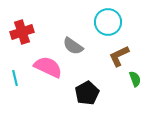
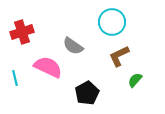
cyan circle: moved 4 px right
green semicircle: moved 1 px down; rotated 119 degrees counterclockwise
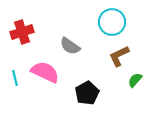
gray semicircle: moved 3 px left
pink semicircle: moved 3 px left, 5 px down
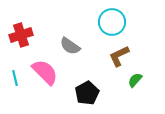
red cross: moved 1 px left, 3 px down
pink semicircle: rotated 20 degrees clockwise
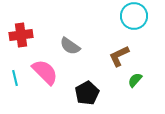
cyan circle: moved 22 px right, 6 px up
red cross: rotated 10 degrees clockwise
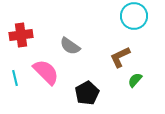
brown L-shape: moved 1 px right, 1 px down
pink semicircle: moved 1 px right
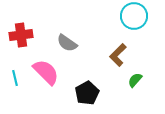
gray semicircle: moved 3 px left, 3 px up
brown L-shape: moved 2 px left, 2 px up; rotated 20 degrees counterclockwise
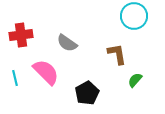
brown L-shape: moved 1 px left, 1 px up; rotated 125 degrees clockwise
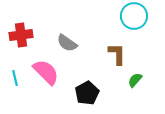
brown L-shape: rotated 10 degrees clockwise
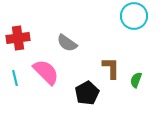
red cross: moved 3 px left, 3 px down
brown L-shape: moved 6 px left, 14 px down
green semicircle: moved 1 px right; rotated 21 degrees counterclockwise
